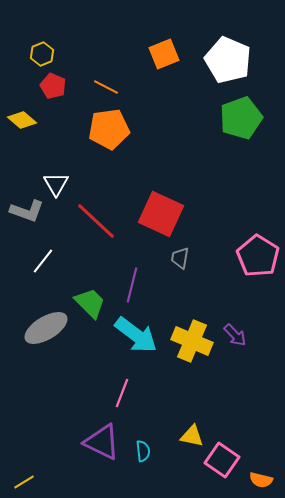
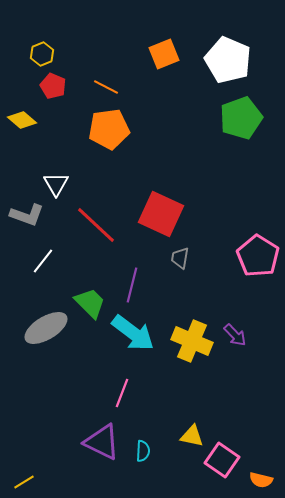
gray L-shape: moved 4 px down
red line: moved 4 px down
cyan arrow: moved 3 px left, 2 px up
cyan semicircle: rotated 10 degrees clockwise
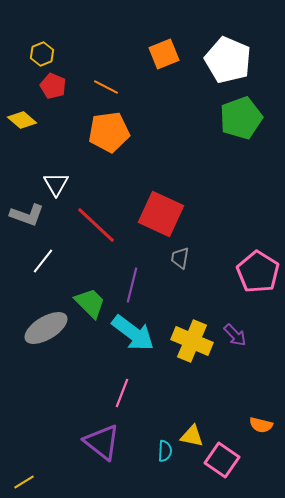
orange pentagon: moved 3 px down
pink pentagon: moved 16 px down
purple triangle: rotated 12 degrees clockwise
cyan semicircle: moved 22 px right
orange semicircle: moved 55 px up
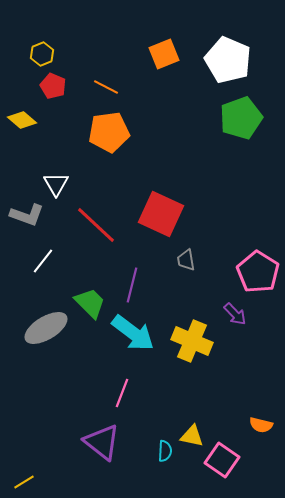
gray trapezoid: moved 6 px right, 2 px down; rotated 20 degrees counterclockwise
purple arrow: moved 21 px up
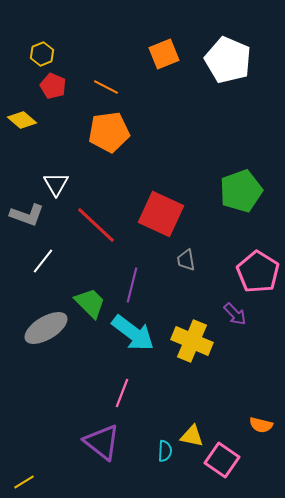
green pentagon: moved 73 px down
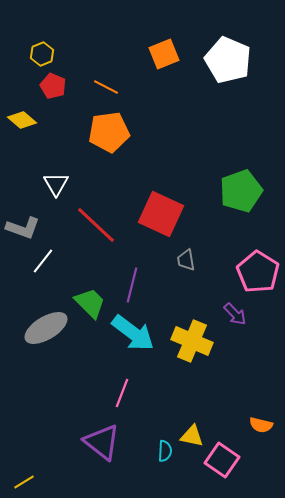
gray L-shape: moved 4 px left, 13 px down
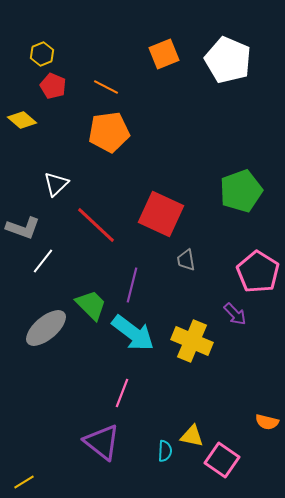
white triangle: rotated 16 degrees clockwise
green trapezoid: moved 1 px right, 2 px down
gray ellipse: rotated 9 degrees counterclockwise
orange semicircle: moved 6 px right, 3 px up
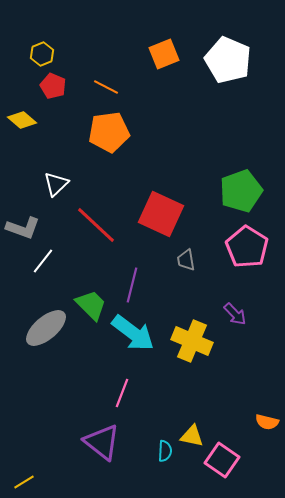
pink pentagon: moved 11 px left, 25 px up
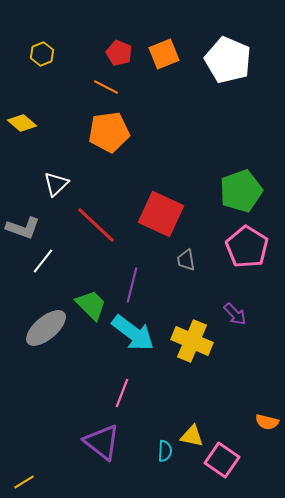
red pentagon: moved 66 px right, 33 px up
yellow diamond: moved 3 px down
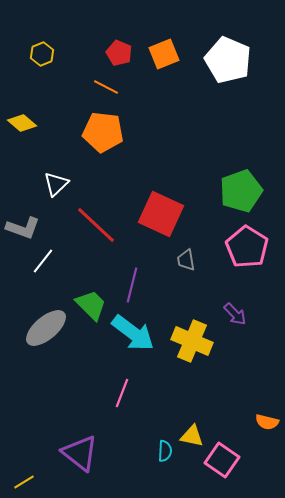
orange pentagon: moved 6 px left; rotated 15 degrees clockwise
purple triangle: moved 22 px left, 11 px down
